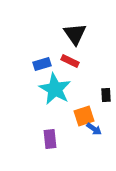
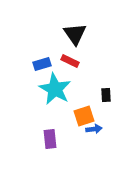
blue arrow: rotated 42 degrees counterclockwise
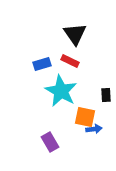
cyan star: moved 6 px right, 2 px down
orange square: moved 1 px right, 1 px down; rotated 30 degrees clockwise
purple rectangle: moved 3 px down; rotated 24 degrees counterclockwise
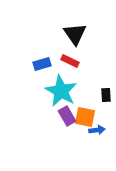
blue arrow: moved 3 px right, 1 px down
purple rectangle: moved 17 px right, 26 px up
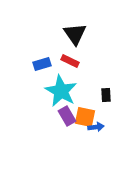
blue arrow: moved 1 px left, 3 px up
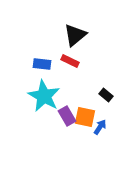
black triangle: moved 1 px down; rotated 25 degrees clockwise
blue rectangle: rotated 24 degrees clockwise
cyan star: moved 17 px left, 5 px down
black rectangle: rotated 48 degrees counterclockwise
blue arrow: moved 4 px right; rotated 49 degrees counterclockwise
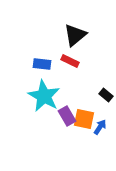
orange square: moved 1 px left, 2 px down
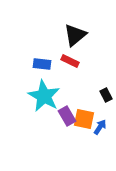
black rectangle: rotated 24 degrees clockwise
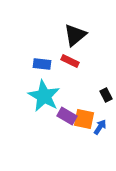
purple rectangle: rotated 30 degrees counterclockwise
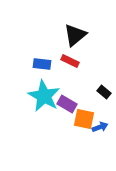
black rectangle: moved 2 px left, 3 px up; rotated 24 degrees counterclockwise
purple rectangle: moved 12 px up
blue arrow: rotated 35 degrees clockwise
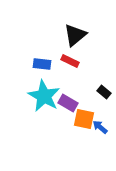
purple rectangle: moved 1 px right, 1 px up
blue arrow: rotated 119 degrees counterclockwise
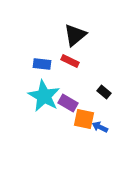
blue arrow: rotated 14 degrees counterclockwise
